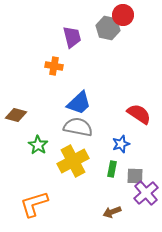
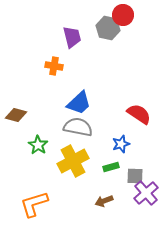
green rectangle: moved 1 px left, 2 px up; rotated 63 degrees clockwise
brown arrow: moved 8 px left, 11 px up
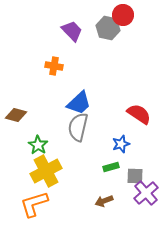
purple trapezoid: moved 6 px up; rotated 30 degrees counterclockwise
gray semicircle: rotated 88 degrees counterclockwise
yellow cross: moved 27 px left, 10 px down
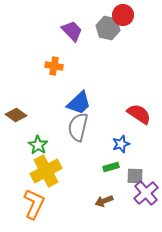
brown diamond: rotated 20 degrees clockwise
orange L-shape: rotated 132 degrees clockwise
